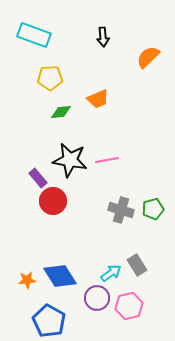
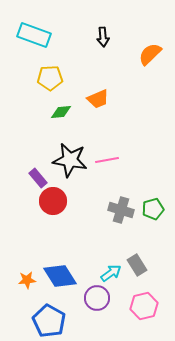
orange semicircle: moved 2 px right, 3 px up
pink hexagon: moved 15 px right
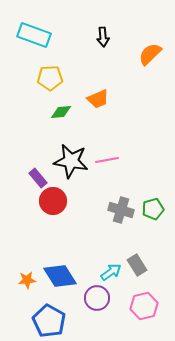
black star: moved 1 px right, 1 px down
cyan arrow: moved 1 px up
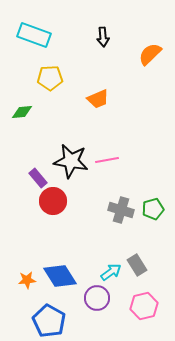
green diamond: moved 39 px left
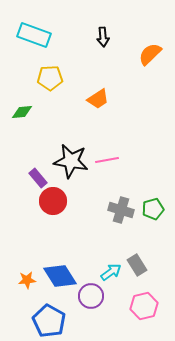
orange trapezoid: rotated 10 degrees counterclockwise
purple circle: moved 6 px left, 2 px up
